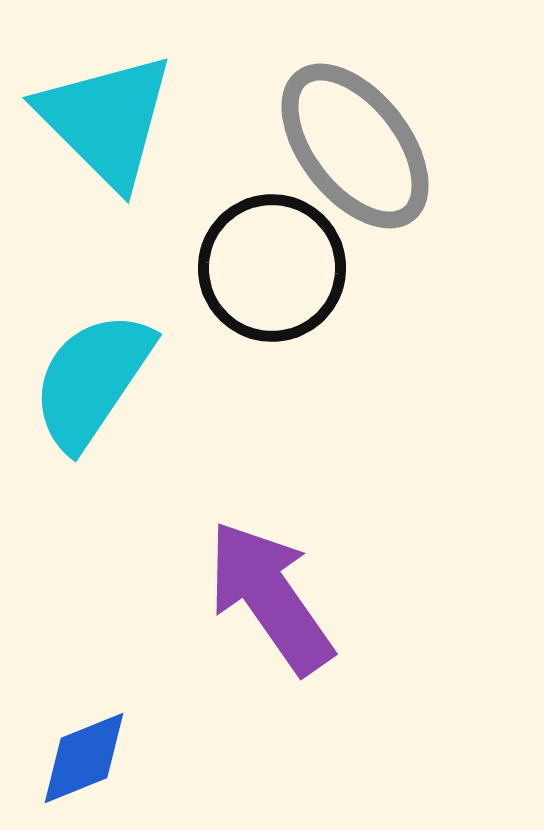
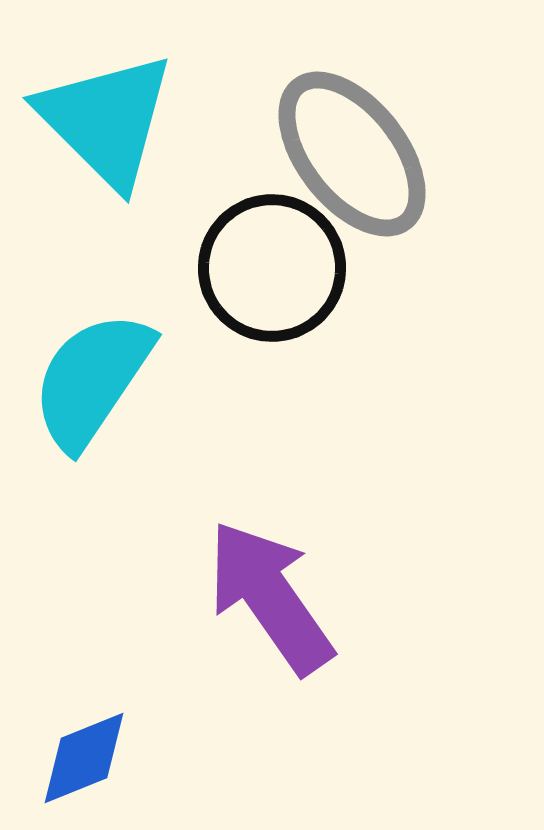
gray ellipse: moved 3 px left, 8 px down
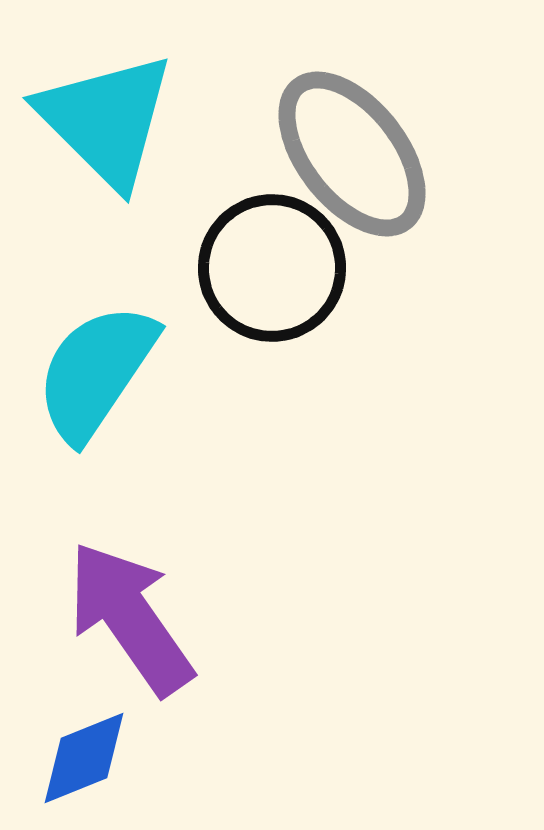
cyan semicircle: moved 4 px right, 8 px up
purple arrow: moved 140 px left, 21 px down
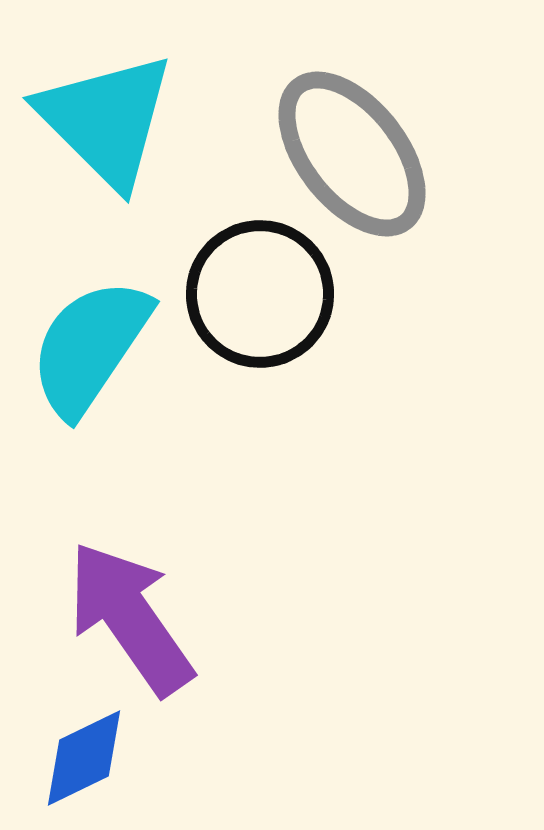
black circle: moved 12 px left, 26 px down
cyan semicircle: moved 6 px left, 25 px up
blue diamond: rotated 4 degrees counterclockwise
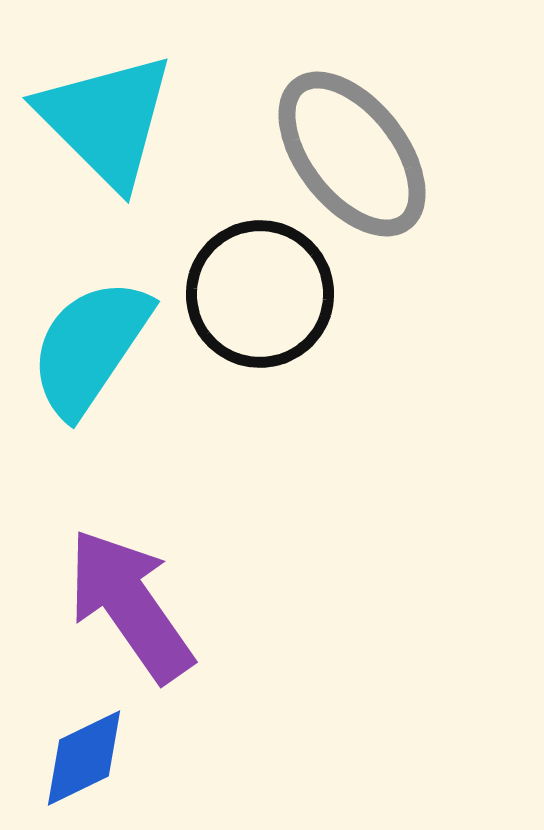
purple arrow: moved 13 px up
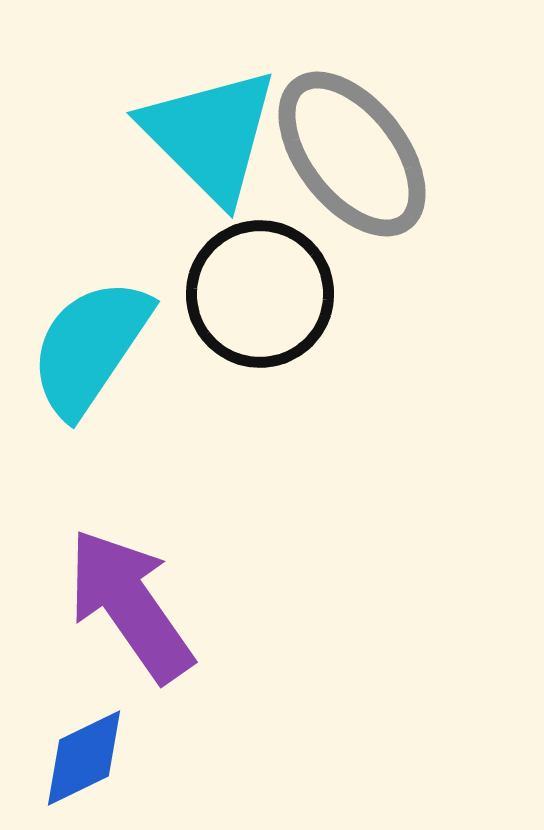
cyan triangle: moved 104 px right, 15 px down
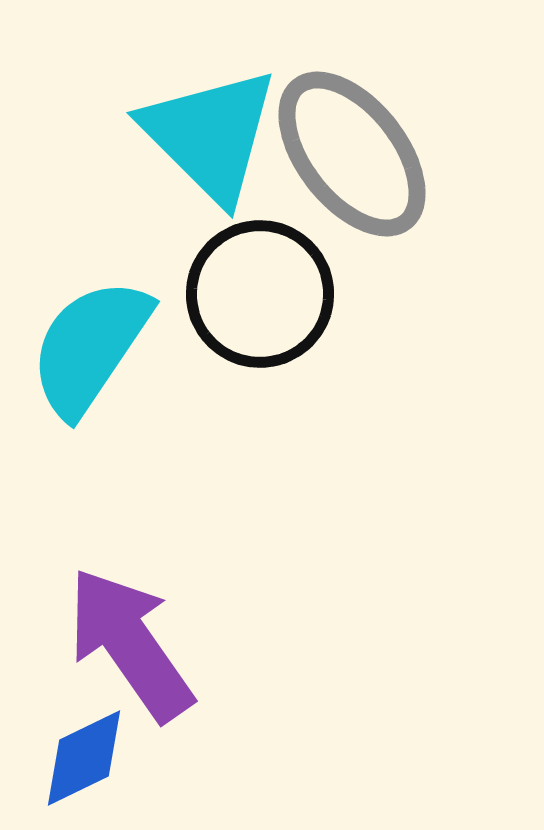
purple arrow: moved 39 px down
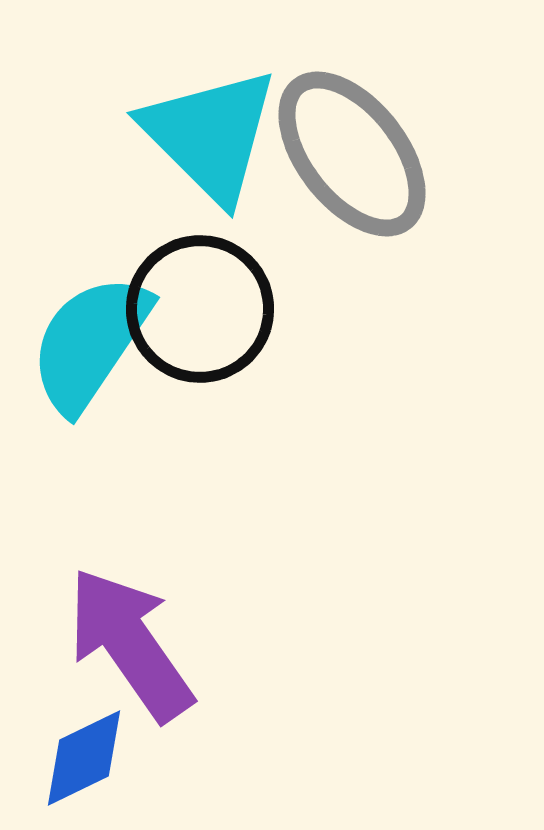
black circle: moved 60 px left, 15 px down
cyan semicircle: moved 4 px up
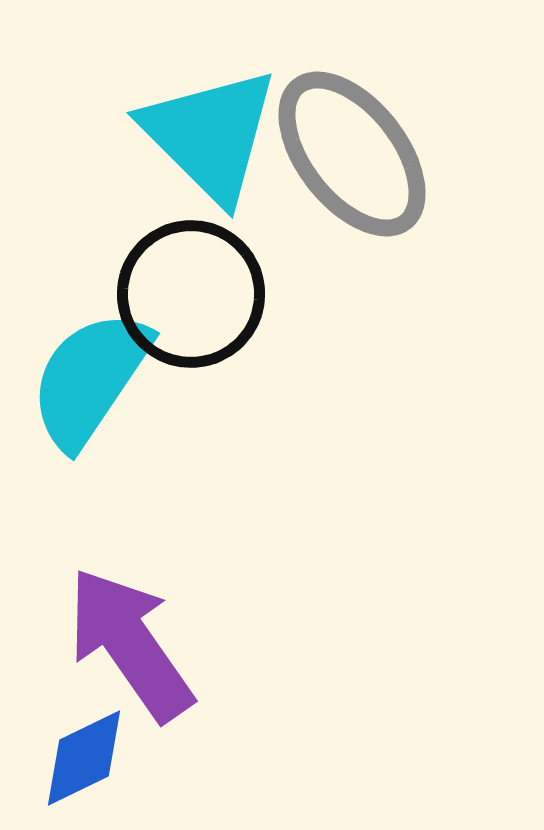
black circle: moved 9 px left, 15 px up
cyan semicircle: moved 36 px down
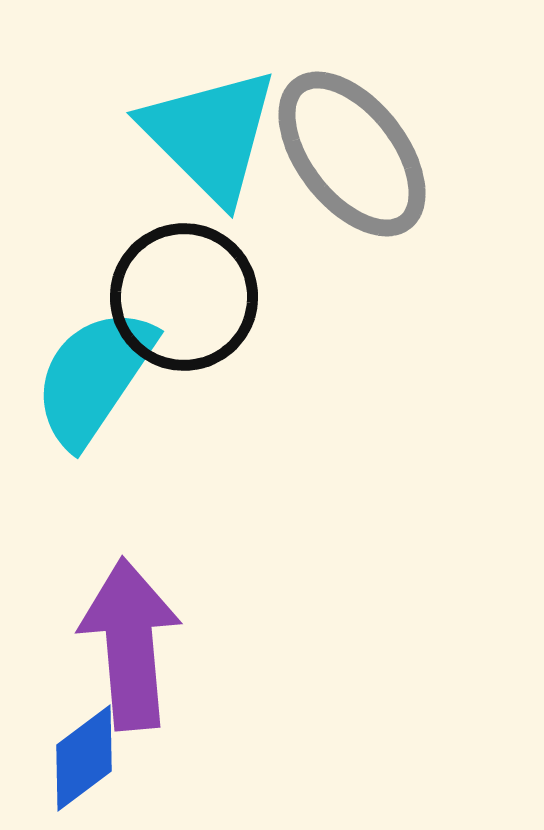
black circle: moved 7 px left, 3 px down
cyan semicircle: moved 4 px right, 2 px up
purple arrow: rotated 30 degrees clockwise
blue diamond: rotated 11 degrees counterclockwise
